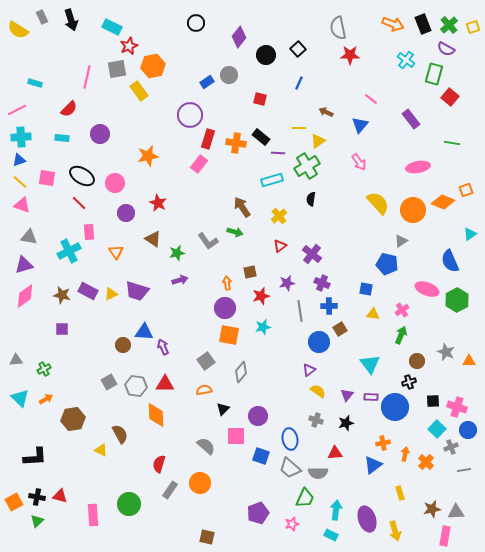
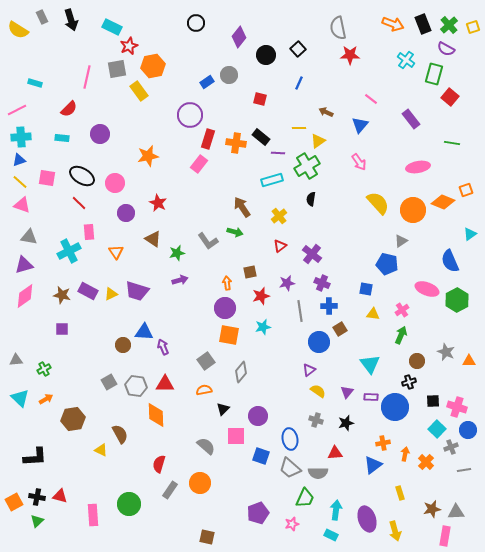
purple triangle at (347, 395): moved 3 px up
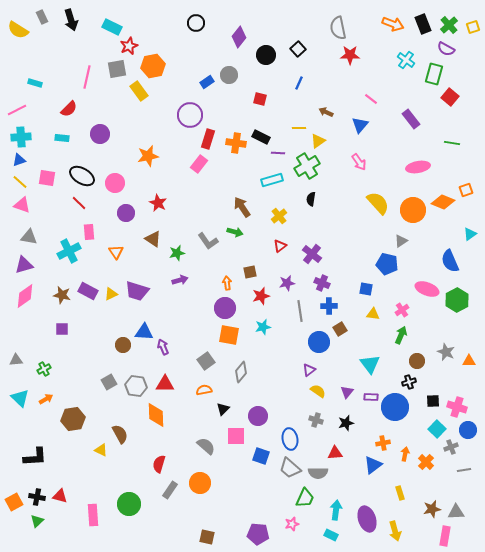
black rectangle at (261, 137): rotated 12 degrees counterclockwise
purple pentagon at (258, 513): moved 21 px down; rotated 25 degrees clockwise
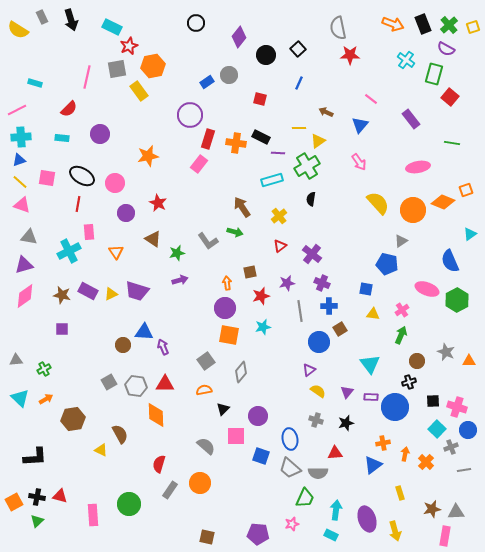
red line at (79, 203): moved 1 px left, 1 px down; rotated 56 degrees clockwise
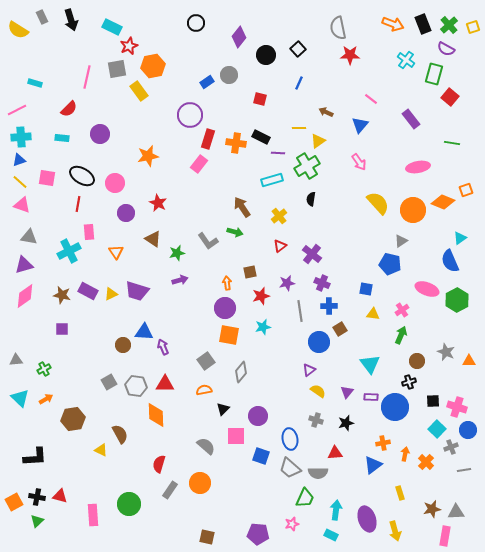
cyan triangle at (470, 234): moved 10 px left, 4 px down
blue pentagon at (387, 264): moved 3 px right
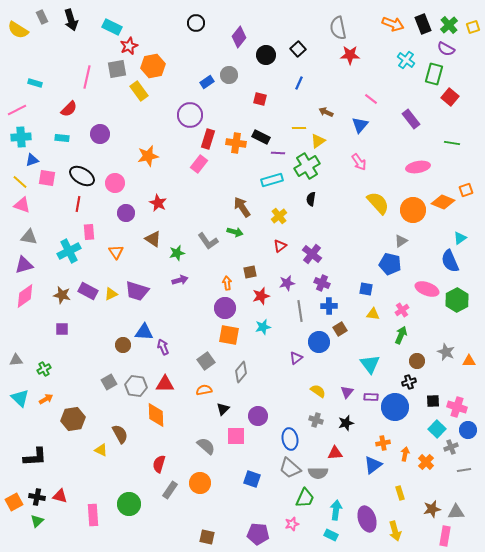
blue triangle at (19, 160): moved 13 px right
purple triangle at (309, 370): moved 13 px left, 12 px up
blue square at (261, 456): moved 9 px left, 23 px down
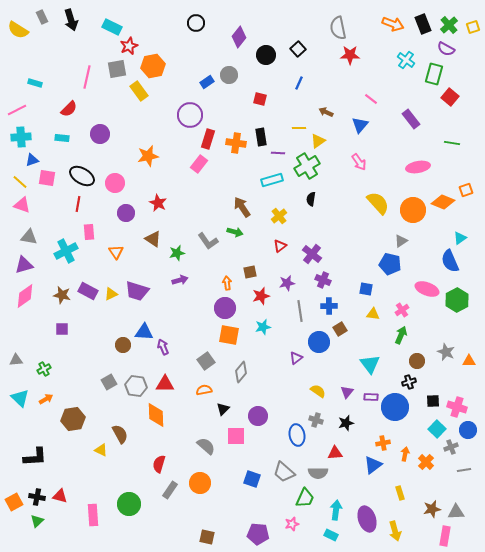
black rectangle at (261, 137): rotated 54 degrees clockwise
cyan cross at (69, 251): moved 3 px left
purple cross at (322, 283): moved 1 px right, 3 px up
blue ellipse at (290, 439): moved 7 px right, 4 px up
gray trapezoid at (290, 468): moved 6 px left, 4 px down
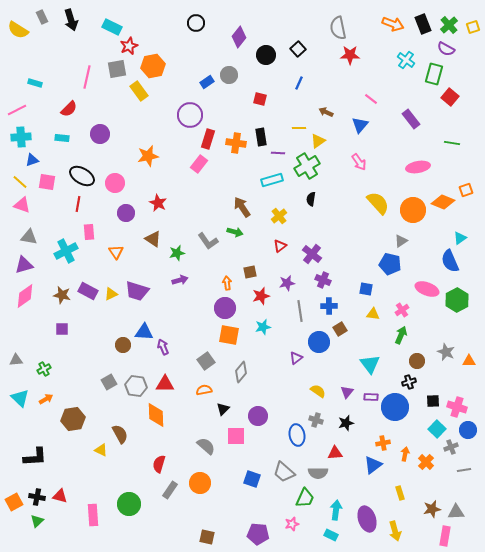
pink square at (47, 178): moved 4 px down
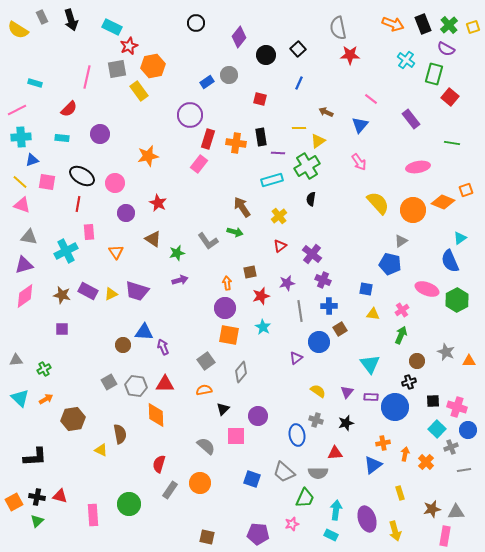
cyan star at (263, 327): rotated 28 degrees counterclockwise
brown semicircle at (120, 434): rotated 18 degrees clockwise
